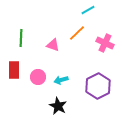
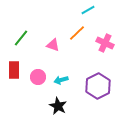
green line: rotated 36 degrees clockwise
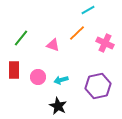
purple hexagon: rotated 15 degrees clockwise
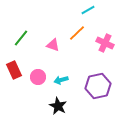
red rectangle: rotated 24 degrees counterclockwise
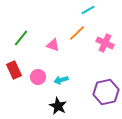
purple hexagon: moved 8 px right, 6 px down
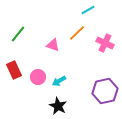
green line: moved 3 px left, 4 px up
cyan arrow: moved 2 px left, 1 px down; rotated 16 degrees counterclockwise
purple hexagon: moved 1 px left, 1 px up
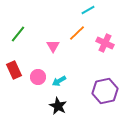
pink triangle: moved 1 px down; rotated 40 degrees clockwise
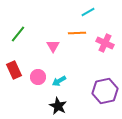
cyan line: moved 2 px down
orange line: rotated 42 degrees clockwise
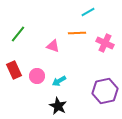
pink triangle: rotated 40 degrees counterclockwise
pink circle: moved 1 px left, 1 px up
